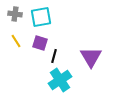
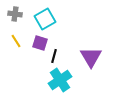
cyan square: moved 4 px right, 2 px down; rotated 20 degrees counterclockwise
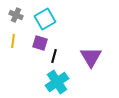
gray cross: moved 1 px right, 1 px down; rotated 16 degrees clockwise
yellow line: moved 3 px left; rotated 40 degrees clockwise
cyan cross: moved 3 px left, 2 px down
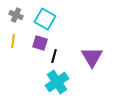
cyan square: rotated 30 degrees counterclockwise
purple triangle: moved 1 px right
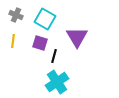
purple triangle: moved 15 px left, 20 px up
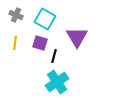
yellow line: moved 2 px right, 2 px down
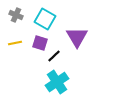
yellow line: rotated 72 degrees clockwise
black line: rotated 32 degrees clockwise
